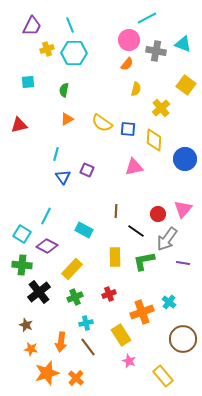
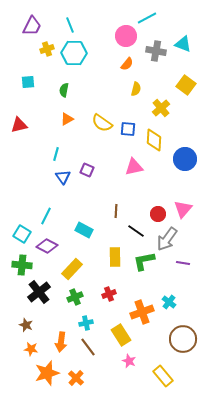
pink circle at (129, 40): moved 3 px left, 4 px up
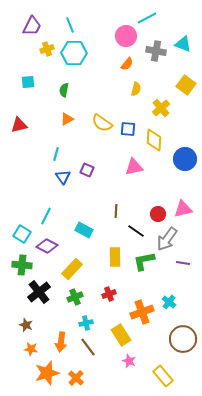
pink triangle at (183, 209): rotated 36 degrees clockwise
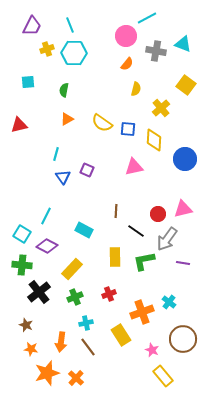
pink star at (129, 361): moved 23 px right, 11 px up
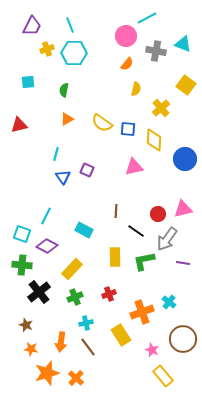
cyan square at (22, 234): rotated 12 degrees counterclockwise
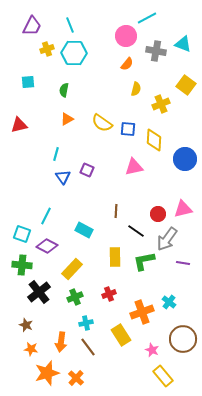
yellow cross at (161, 108): moved 4 px up; rotated 18 degrees clockwise
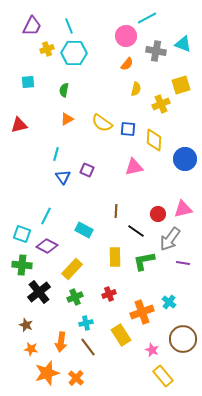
cyan line at (70, 25): moved 1 px left, 1 px down
yellow square at (186, 85): moved 5 px left; rotated 36 degrees clockwise
gray arrow at (167, 239): moved 3 px right
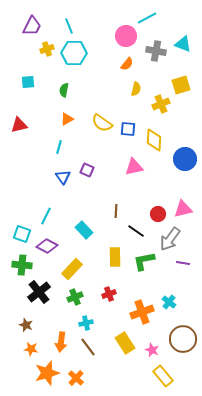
cyan line at (56, 154): moved 3 px right, 7 px up
cyan rectangle at (84, 230): rotated 18 degrees clockwise
yellow rectangle at (121, 335): moved 4 px right, 8 px down
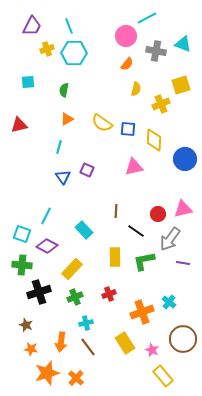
black cross at (39, 292): rotated 20 degrees clockwise
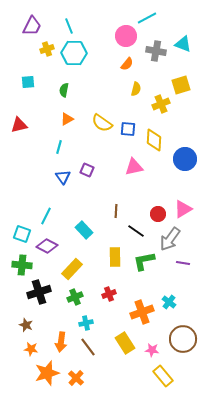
pink triangle at (183, 209): rotated 18 degrees counterclockwise
pink star at (152, 350): rotated 16 degrees counterclockwise
